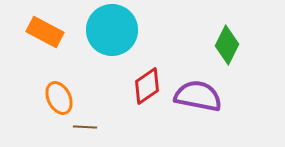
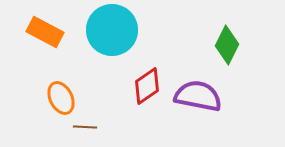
orange ellipse: moved 2 px right
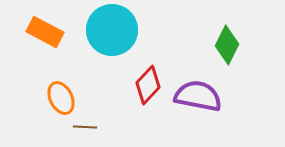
red diamond: moved 1 px right, 1 px up; rotated 12 degrees counterclockwise
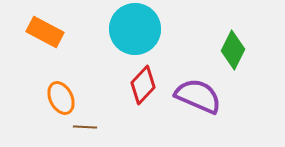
cyan circle: moved 23 px right, 1 px up
green diamond: moved 6 px right, 5 px down
red diamond: moved 5 px left
purple semicircle: rotated 12 degrees clockwise
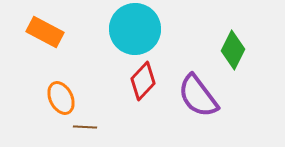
red diamond: moved 4 px up
purple semicircle: rotated 150 degrees counterclockwise
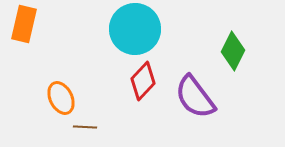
orange rectangle: moved 21 px left, 8 px up; rotated 75 degrees clockwise
green diamond: moved 1 px down
purple semicircle: moved 3 px left, 1 px down
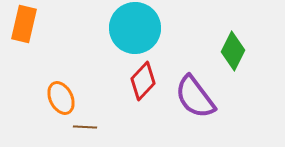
cyan circle: moved 1 px up
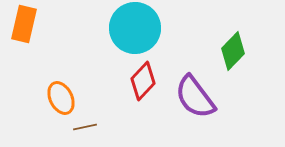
green diamond: rotated 18 degrees clockwise
brown line: rotated 15 degrees counterclockwise
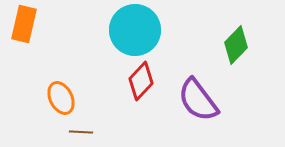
cyan circle: moved 2 px down
green diamond: moved 3 px right, 6 px up
red diamond: moved 2 px left
purple semicircle: moved 3 px right, 3 px down
brown line: moved 4 px left, 5 px down; rotated 15 degrees clockwise
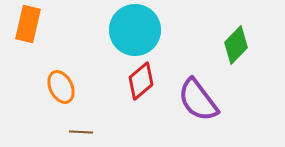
orange rectangle: moved 4 px right
red diamond: rotated 6 degrees clockwise
orange ellipse: moved 11 px up
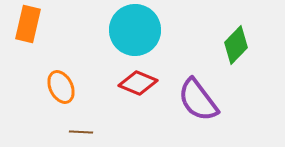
red diamond: moved 3 px left, 2 px down; rotated 63 degrees clockwise
